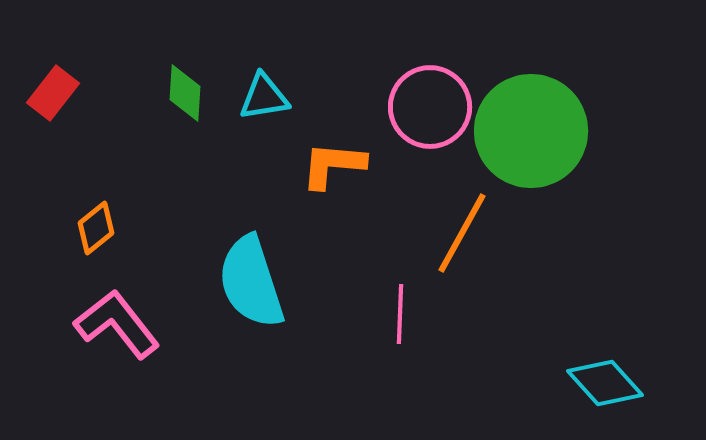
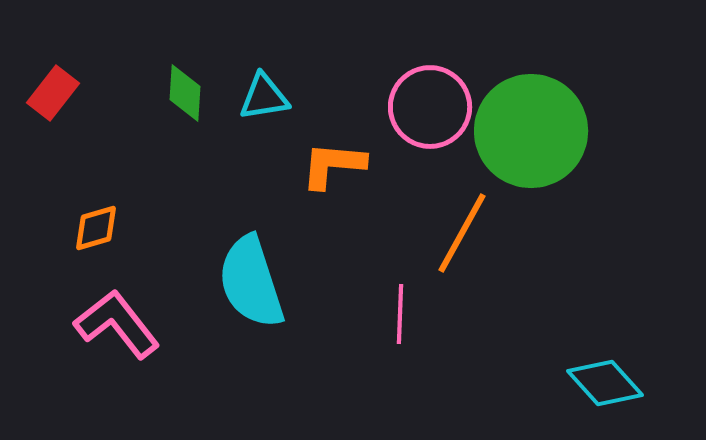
orange diamond: rotated 22 degrees clockwise
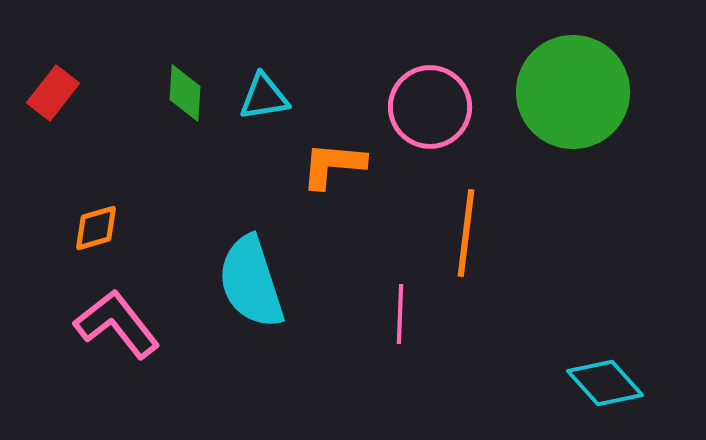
green circle: moved 42 px right, 39 px up
orange line: moved 4 px right; rotated 22 degrees counterclockwise
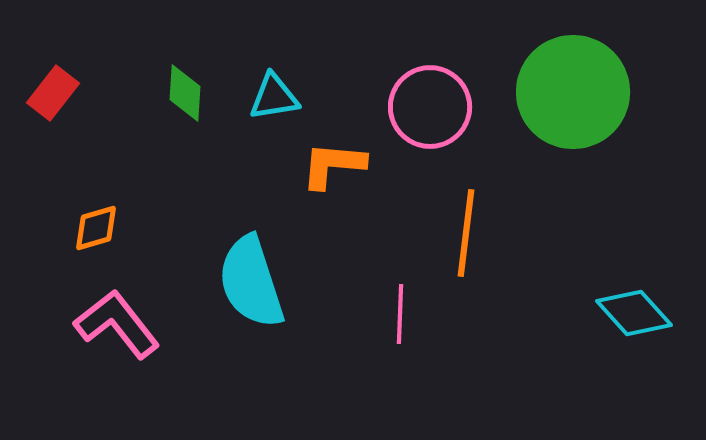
cyan triangle: moved 10 px right
cyan diamond: moved 29 px right, 70 px up
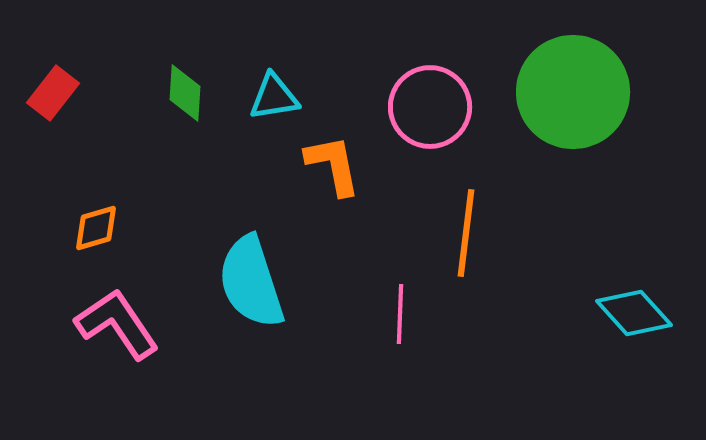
orange L-shape: rotated 74 degrees clockwise
pink L-shape: rotated 4 degrees clockwise
